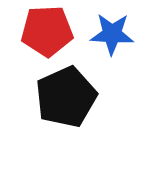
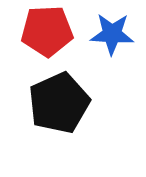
black pentagon: moved 7 px left, 6 px down
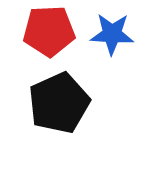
red pentagon: moved 2 px right
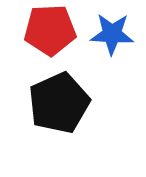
red pentagon: moved 1 px right, 1 px up
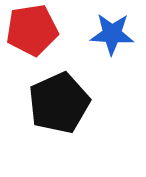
red pentagon: moved 18 px left; rotated 6 degrees counterclockwise
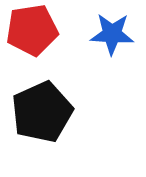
black pentagon: moved 17 px left, 9 px down
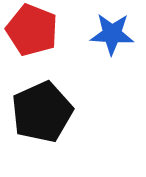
red pentagon: rotated 30 degrees clockwise
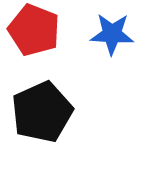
red pentagon: moved 2 px right
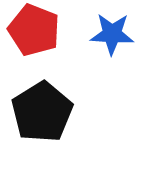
black pentagon: rotated 8 degrees counterclockwise
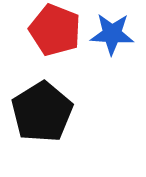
red pentagon: moved 21 px right
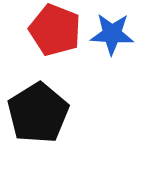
black pentagon: moved 4 px left, 1 px down
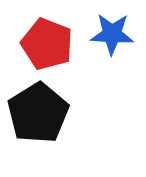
red pentagon: moved 8 px left, 14 px down
